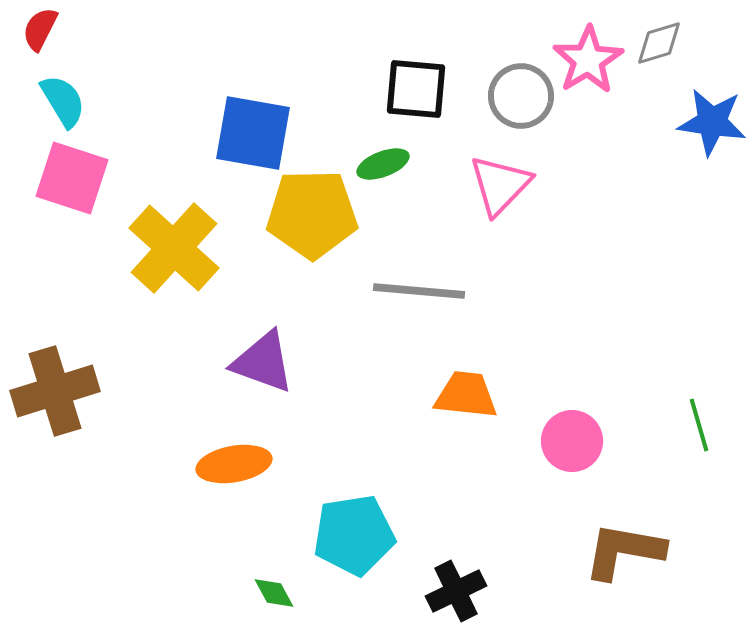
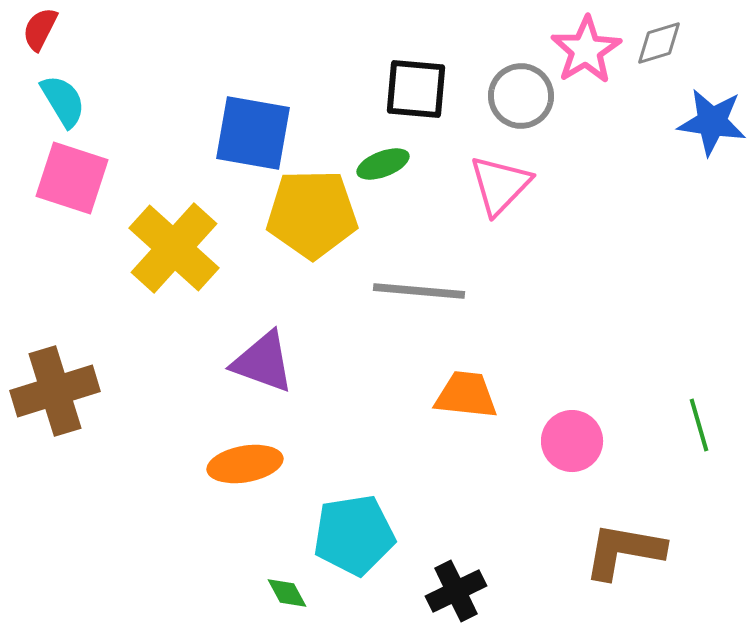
pink star: moved 2 px left, 10 px up
orange ellipse: moved 11 px right
green diamond: moved 13 px right
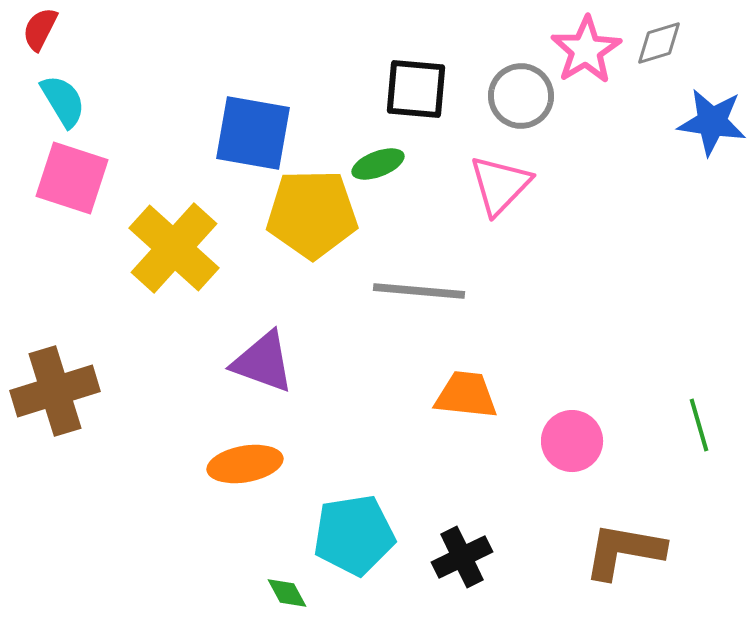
green ellipse: moved 5 px left
black cross: moved 6 px right, 34 px up
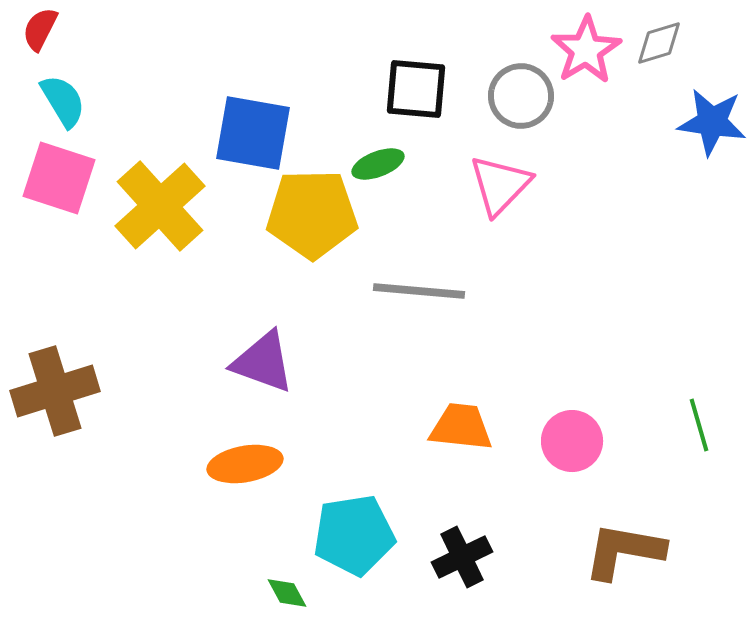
pink square: moved 13 px left
yellow cross: moved 14 px left, 42 px up; rotated 6 degrees clockwise
orange trapezoid: moved 5 px left, 32 px down
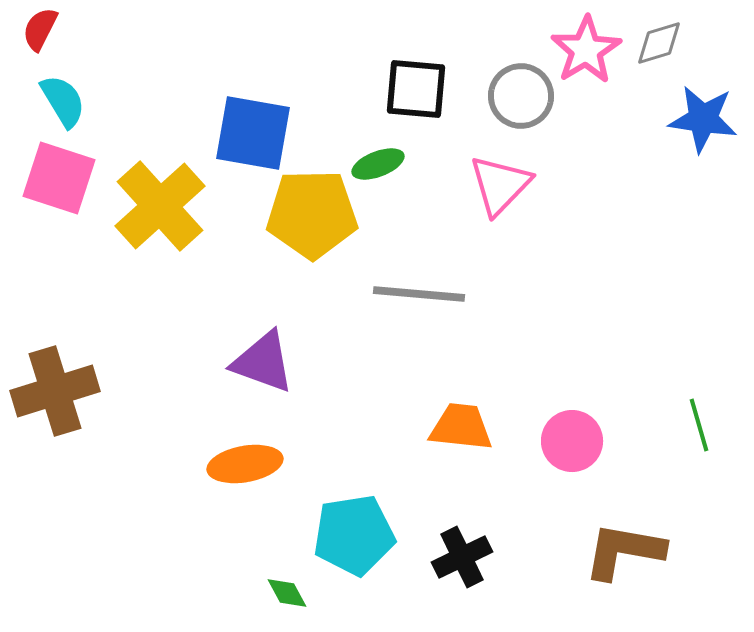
blue star: moved 9 px left, 3 px up
gray line: moved 3 px down
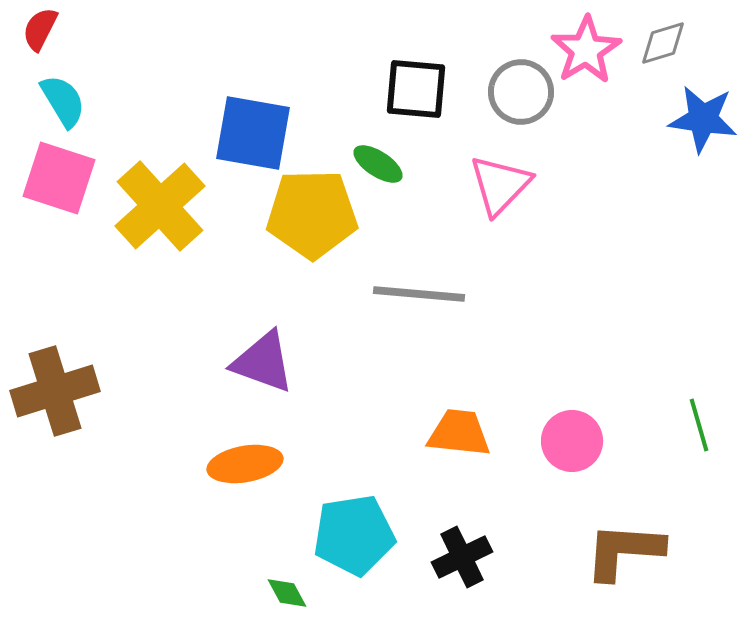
gray diamond: moved 4 px right
gray circle: moved 4 px up
green ellipse: rotated 54 degrees clockwise
orange trapezoid: moved 2 px left, 6 px down
brown L-shape: rotated 6 degrees counterclockwise
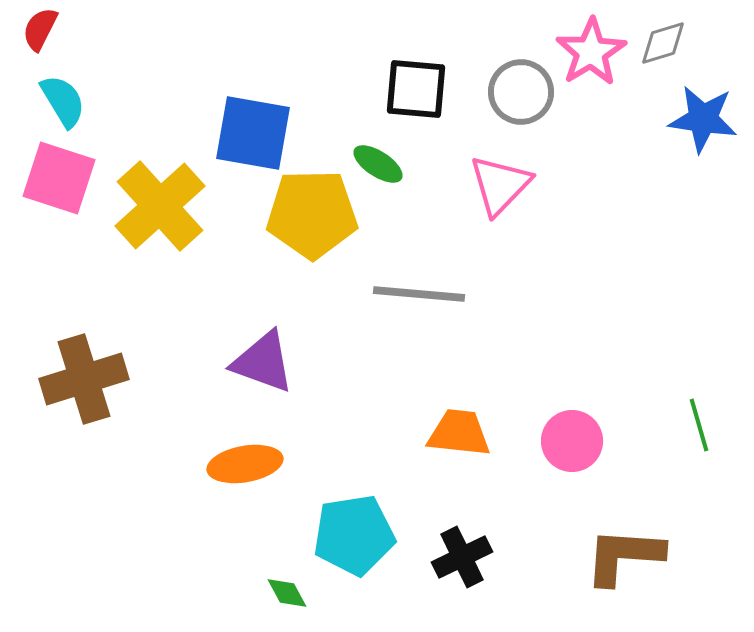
pink star: moved 5 px right, 2 px down
brown cross: moved 29 px right, 12 px up
brown L-shape: moved 5 px down
